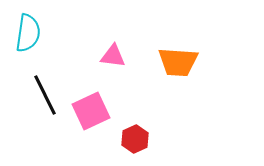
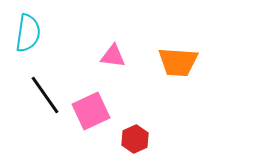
black line: rotated 9 degrees counterclockwise
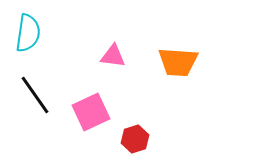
black line: moved 10 px left
pink square: moved 1 px down
red hexagon: rotated 8 degrees clockwise
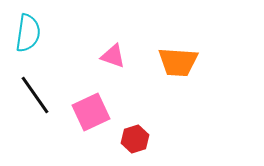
pink triangle: rotated 12 degrees clockwise
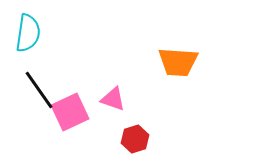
pink triangle: moved 43 px down
black line: moved 4 px right, 5 px up
pink square: moved 21 px left
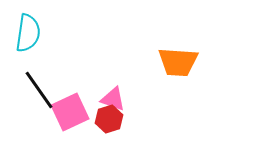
red hexagon: moved 26 px left, 20 px up
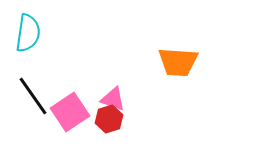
black line: moved 6 px left, 6 px down
pink square: rotated 9 degrees counterclockwise
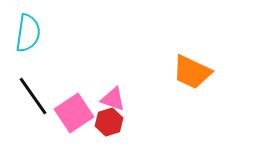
orange trapezoid: moved 14 px right, 10 px down; rotated 21 degrees clockwise
pink square: moved 4 px right, 1 px down
red hexagon: moved 3 px down
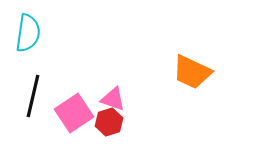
black line: rotated 48 degrees clockwise
